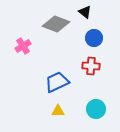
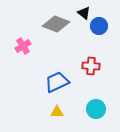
black triangle: moved 1 px left, 1 px down
blue circle: moved 5 px right, 12 px up
yellow triangle: moved 1 px left, 1 px down
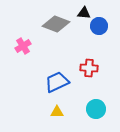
black triangle: rotated 32 degrees counterclockwise
red cross: moved 2 px left, 2 px down
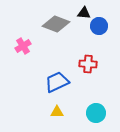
red cross: moved 1 px left, 4 px up
cyan circle: moved 4 px down
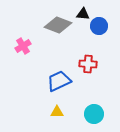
black triangle: moved 1 px left, 1 px down
gray diamond: moved 2 px right, 1 px down
blue trapezoid: moved 2 px right, 1 px up
cyan circle: moved 2 px left, 1 px down
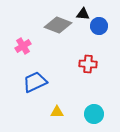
blue trapezoid: moved 24 px left, 1 px down
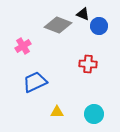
black triangle: rotated 16 degrees clockwise
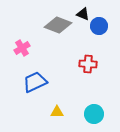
pink cross: moved 1 px left, 2 px down
